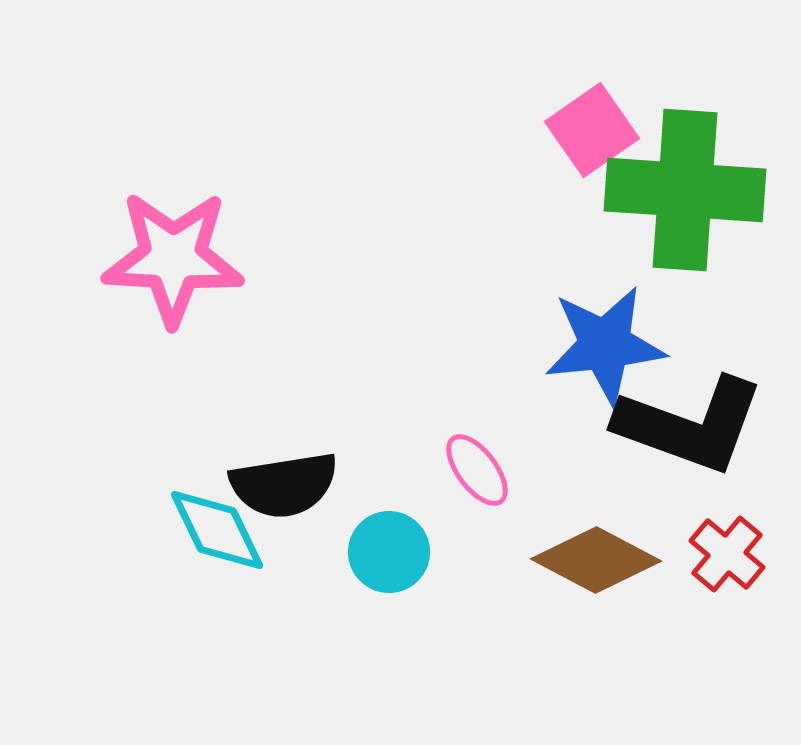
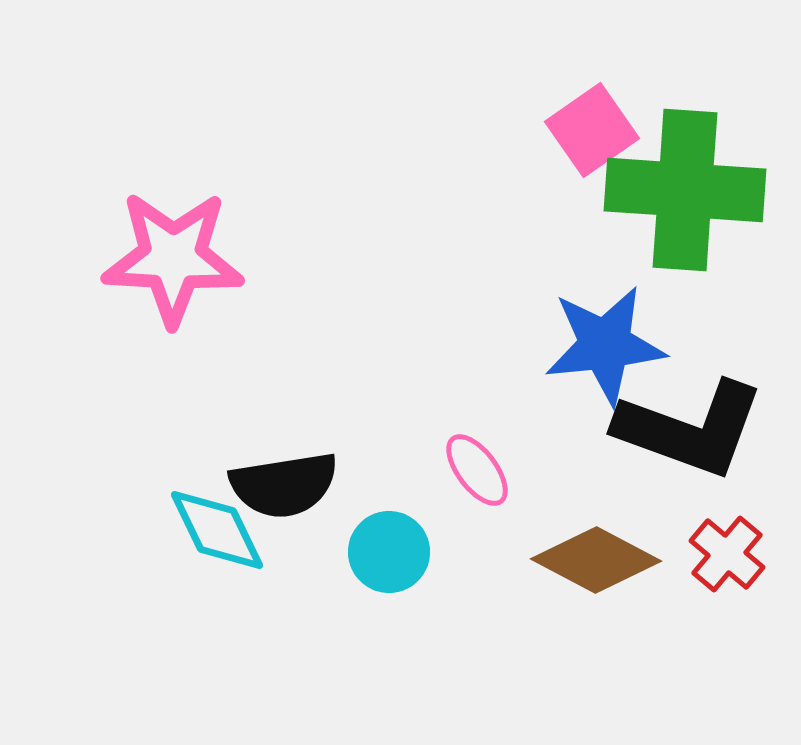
black L-shape: moved 4 px down
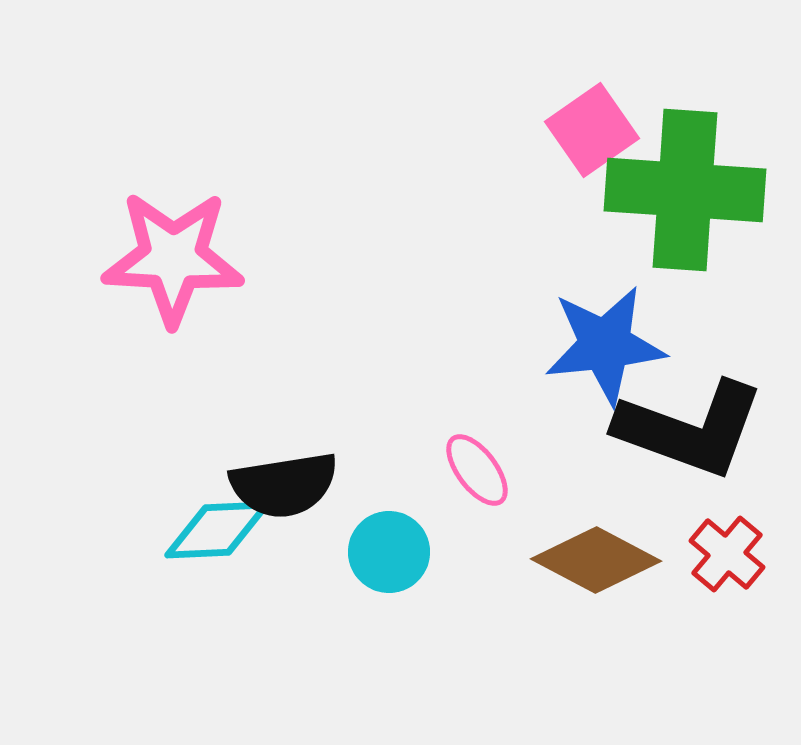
cyan diamond: rotated 67 degrees counterclockwise
